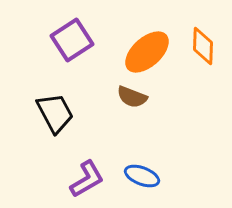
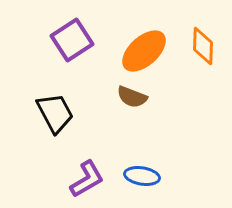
orange ellipse: moved 3 px left, 1 px up
blue ellipse: rotated 12 degrees counterclockwise
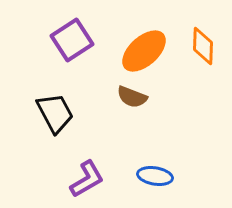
blue ellipse: moved 13 px right
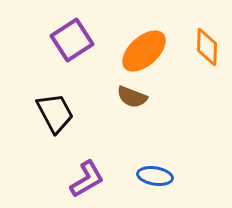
orange diamond: moved 4 px right, 1 px down
